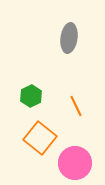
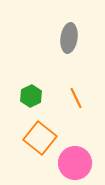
orange line: moved 8 px up
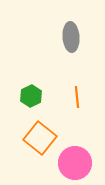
gray ellipse: moved 2 px right, 1 px up; rotated 12 degrees counterclockwise
orange line: moved 1 px right, 1 px up; rotated 20 degrees clockwise
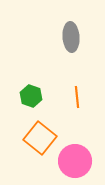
green hexagon: rotated 15 degrees counterclockwise
pink circle: moved 2 px up
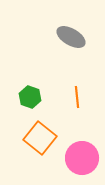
gray ellipse: rotated 56 degrees counterclockwise
green hexagon: moved 1 px left, 1 px down
pink circle: moved 7 px right, 3 px up
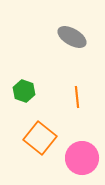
gray ellipse: moved 1 px right
green hexagon: moved 6 px left, 6 px up
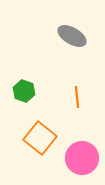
gray ellipse: moved 1 px up
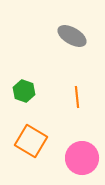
orange square: moved 9 px left, 3 px down; rotated 8 degrees counterclockwise
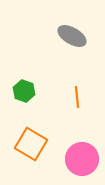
orange square: moved 3 px down
pink circle: moved 1 px down
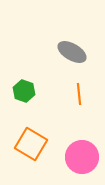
gray ellipse: moved 16 px down
orange line: moved 2 px right, 3 px up
pink circle: moved 2 px up
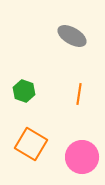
gray ellipse: moved 16 px up
orange line: rotated 15 degrees clockwise
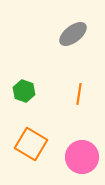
gray ellipse: moved 1 px right, 2 px up; rotated 68 degrees counterclockwise
